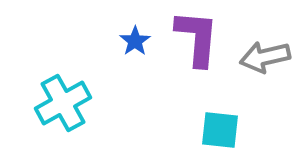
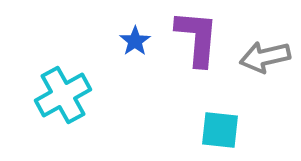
cyan cross: moved 8 px up
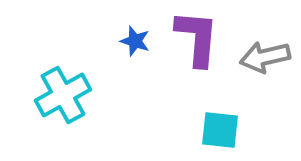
blue star: rotated 20 degrees counterclockwise
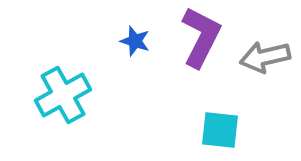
purple L-shape: moved 4 px right, 1 px up; rotated 22 degrees clockwise
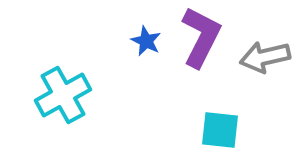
blue star: moved 11 px right; rotated 8 degrees clockwise
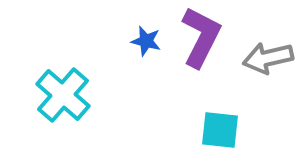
blue star: rotated 12 degrees counterclockwise
gray arrow: moved 3 px right, 1 px down
cyan cross: rotated 20 degrees counterclockwise
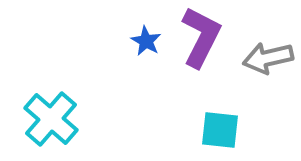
blue star: rotated 16 degrees clockwise
cyan cross: moved 12 px left, 24 px down
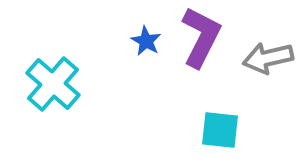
cyan cross: moved 2 px right, 35 px up
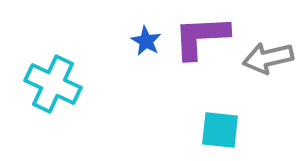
purple L-shape: rotated 120 degrees counterclockwise
cyan cross: rotated 16 degrees counterclockwise
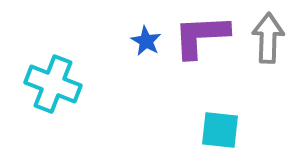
purple L-shape: moved 1 px up
gray arrow: moved 20 px up; rotated 105 degrees clockwise
cyan cross: rotated 4 degrees counterclockwise
